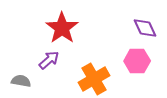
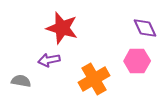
red star: rotated 20 degrees counterclockwise
purple arrow: rotated 150 degrees counterclockwise
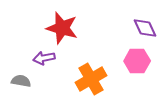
purple arrow: moved 5 px left, 2 px up
orange cross: moved 3 px left
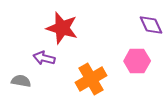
purple diamond: moved 6 px right, 3 px up
purple arrow: rotated 25 degrees clockwise
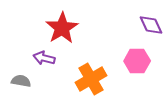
red star: rotated 24 degrees clockwise
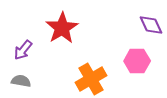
purple arrow: moved 21 px left, 8 px up; rotated 65 degrees counterclockwise
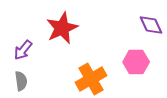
red star: rotated 8 degrees clockwise
pink hexagon: moved 1 px left, 1 px down
gray semicircle: rotated 72 degrees clockwise
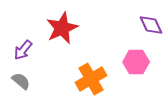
gray semicircle: rotated 42 degrees counterclockwise
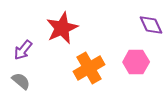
orange cross: moved 2 px left, 11 px up
